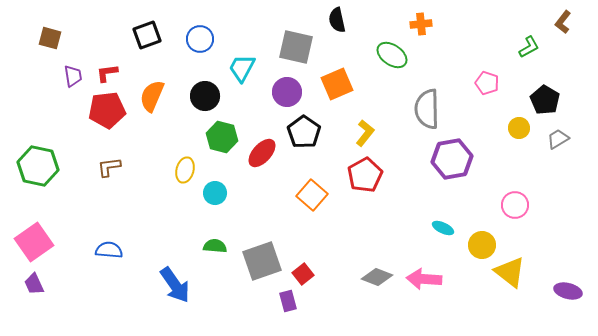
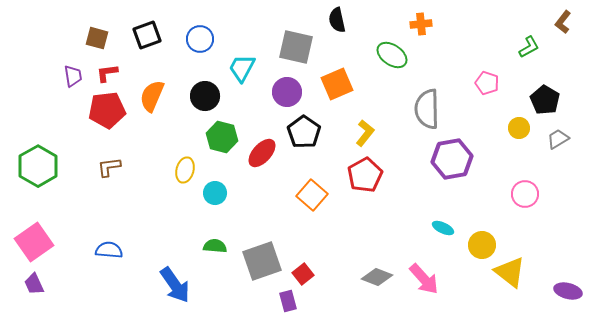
brown square at (50, 38): moved 47 px right
green hexagon at (38, 166): rotated 18 degrees clockwise
pink circle at (515, 205): moved 10 px right, 11 px up
pink arrow at (424, 279): rotated 136 degrees counterclockwise
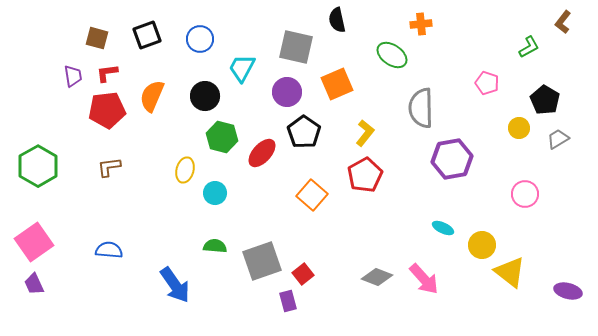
gray semicircle at (427, 109): moved 6 px left, 1 px up
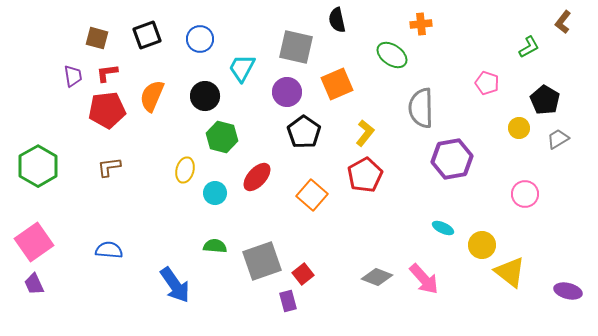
red ellipse at (262, 153): moved 5 px left, 24 px down
